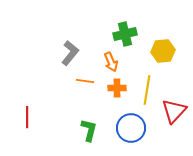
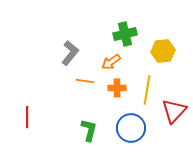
orange arrow: rotated 78 degrees clockwise
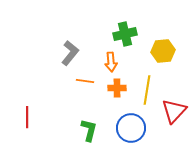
orange arrow: rotated 60 degrees counterclockwise
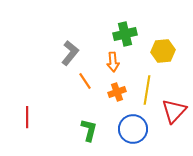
orange arrow: moved 2 px right
orange line: rotated 48 degrees clockwise
orange cross: moved 4 px down; rotated 18 degrees counterclockwise
blue circle: moved 2 px right, 1 px down
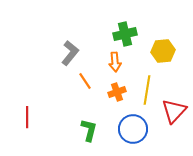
orange arrow: moved 2 px right
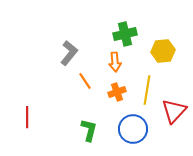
gray L-shape: moved 1 px left
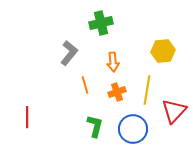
green cross: moved 24 px left, 11 px up
orange arrow: moved 2 px left
orange line: moved 4 px down; rotated 18 degrees clockwise
green L-shape: moved 6 px right, 4 px up
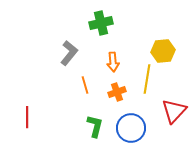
yellow line: moved 11 px up
blue circle: moved 2 px left, 1 px up
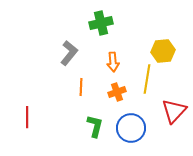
orange line: moved 4 px left, 2 px down; rotated 18 degrees clockwise
